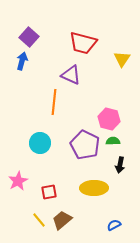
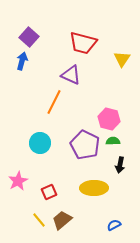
orange line: rotated 20 degrees clockwise
red square: rotated 14 degrees counterclockwise
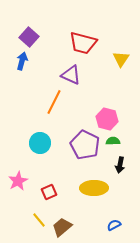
yellow triangle: moved 1 px left
pink hexagon: moved 2 px left
brown trapezoid: moved 7 px down
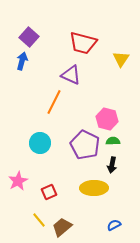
black arrow: moved 8 px left
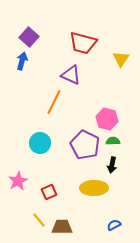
brown trapezoid: rotated 40 degrees clockwise
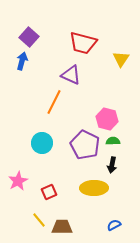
cyan circle: moved 2 px right
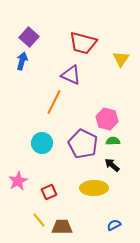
purple pentagon: moved 2 px left, 1 px up
black arrow: rotated 119 degrees clockwise
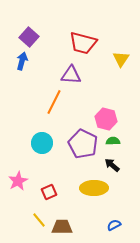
purple triangle: rotated 20 degrees counterclockwise
pink hexagon: moved 1 px left
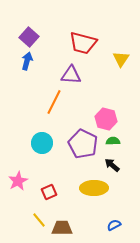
blue arrow: moved 5 px right
brown trapezoid: moved 1 px down
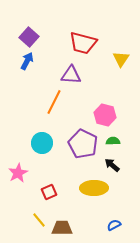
blue arrow: rotated 12 degrees clockwise
pink hexagon: moved 1 px left, 4 px up
pink star: moved 8 px up
